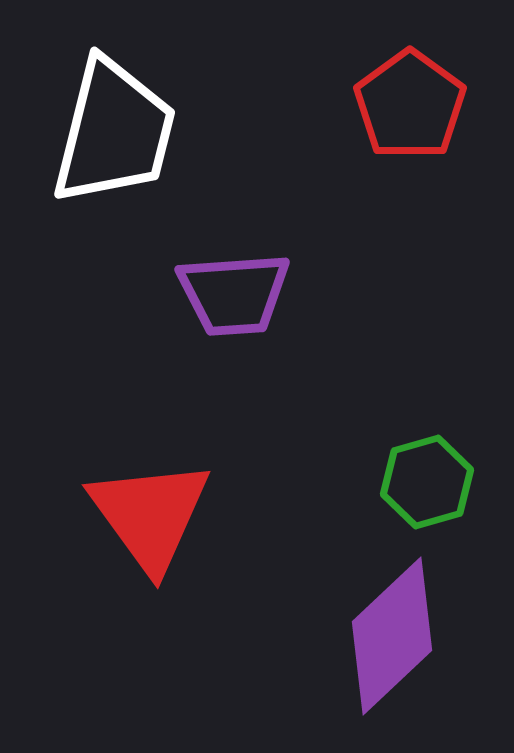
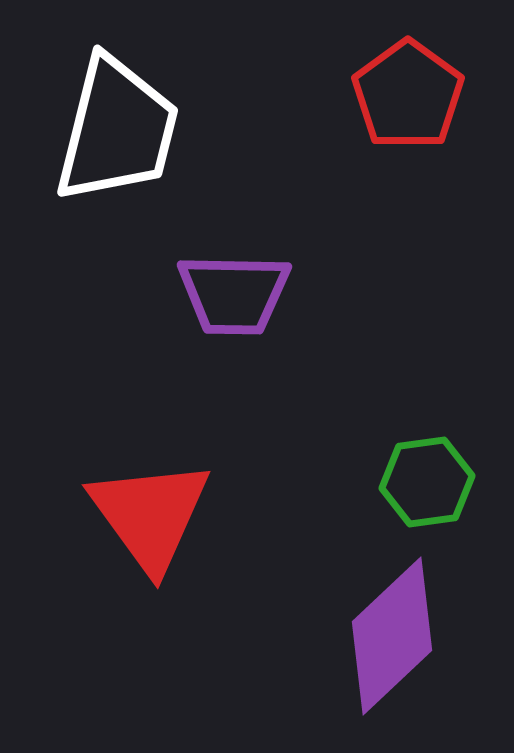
red pentagon: moved 2 px left, 10 px up
white trapezoid: moved 3 px right, 2 px up
purple trapezoid: rotated 5 degrees clockwise
green hexagon: rotated 8 degrees clockwise
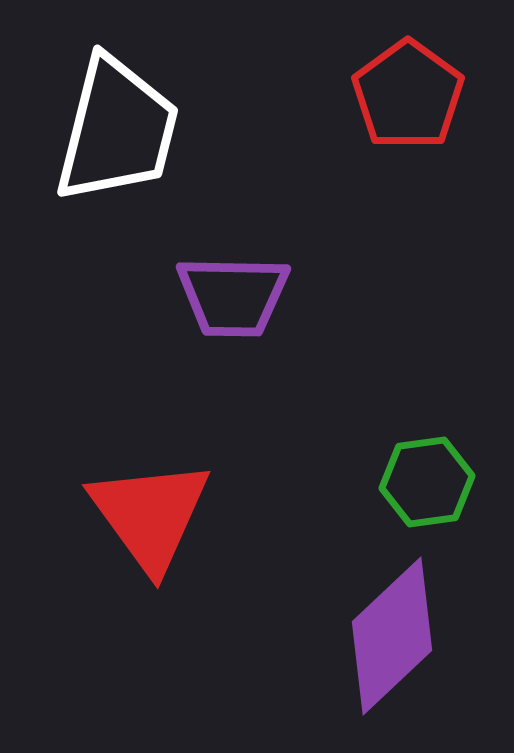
purple trapezoid: moved 1 px left, 2 px down
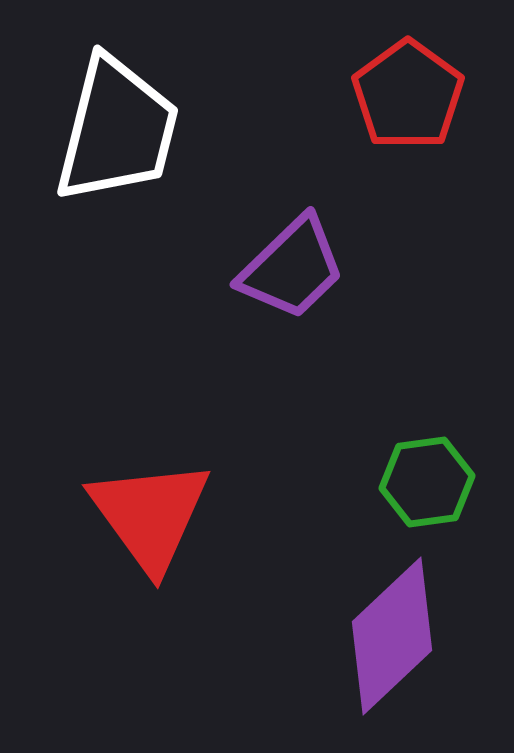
purple trapezoid: moved 59 px right, 28 px up; rotated 45 degrees counterclockwise
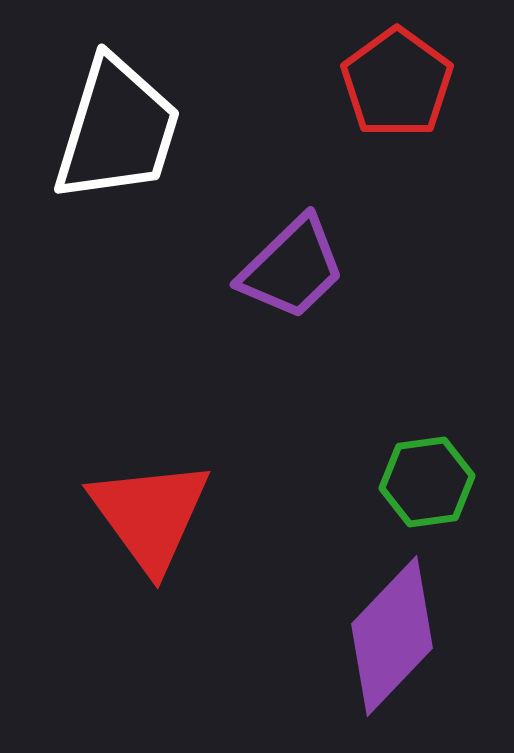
red pentagon: moved 11 px left, 12 px up
white trapezoid: rotated 3 degrees clockwise
purple diamond: rotated 3 degrees counterclockwise
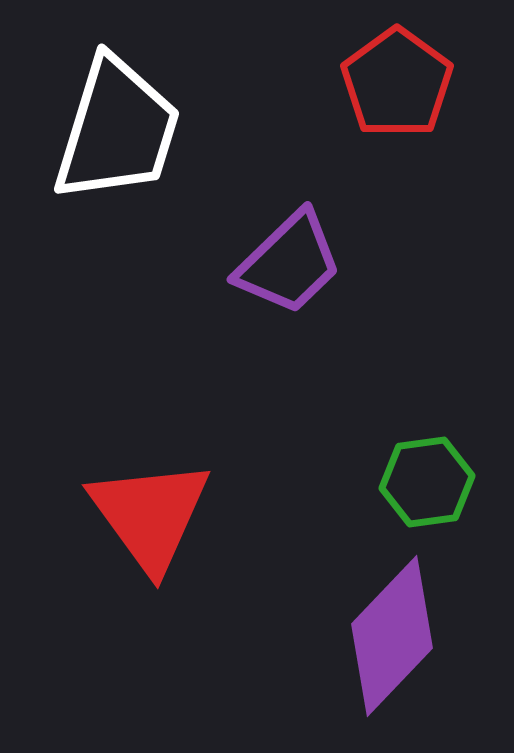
purple trapezoid: moved 3 px left, 5 px up
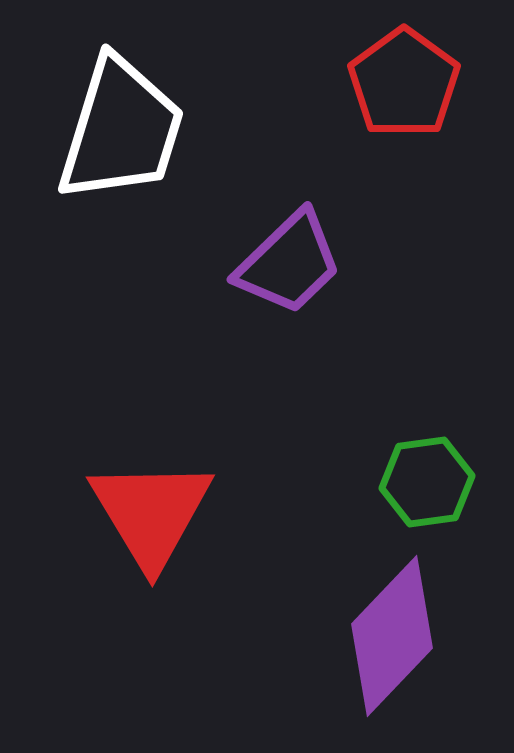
red pentagon: moved 7 px right
white trapezoid: moved 4 px right
red triangle: moved 1 px right, 2 px up; rotated 5 degrees clockwise
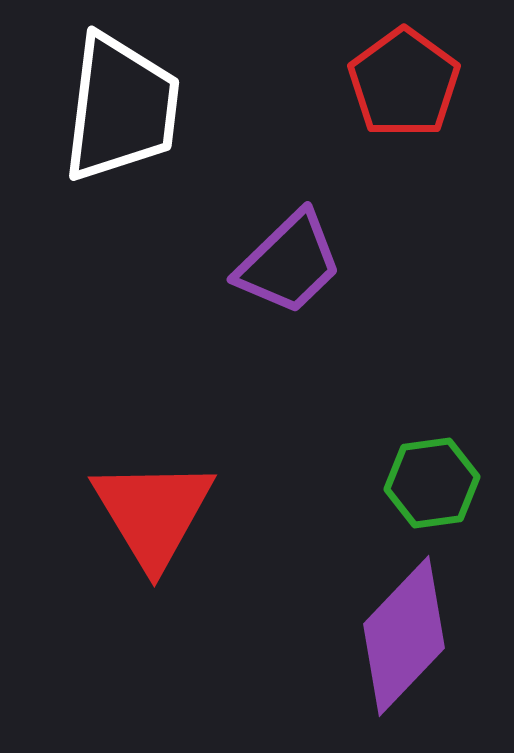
white trapezoid: moved 22 px up; rotated 10 degrees counterclockwise
green hexagon: moved 5 px right, 1 px down
red triangle: moved 2 px right
purple diamond: moved 12 px right
